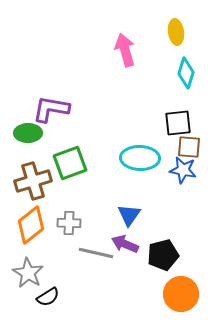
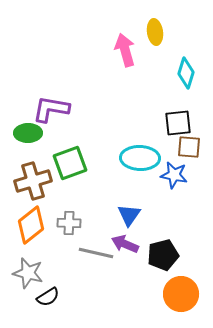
yellow ellipse: moved 21 px left
blue star: moved 9 px left, 5 px down
gray star: rotated 16 degrees counterclockwise
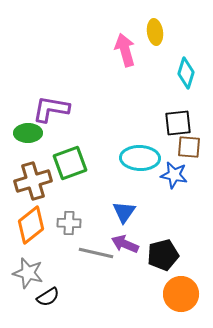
blue triangle: moved 5 px left, 3 px up
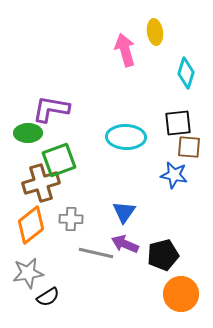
cyan ellipse: moved 14 px left, 21 px up
green square: moved 11 px left, 3 px up
brown cross: moved 8 px right, 2 px down
gray cross: moved 2 px right, 4 px up
gray star: rotated 24 degrees counterclockwise
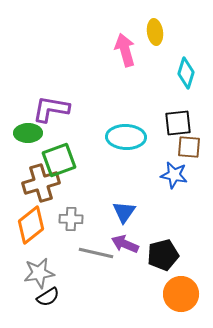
gray star: moved 11 px right
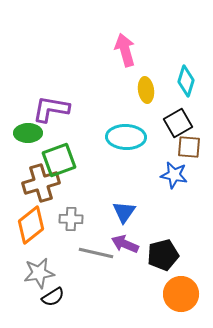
yellow ellipse: moved 9 px left, 58 px down
cyan diamond: moved 8 px down
black square: rotated 24 degrees counterclockwise
black semicircle: moved 5 px right
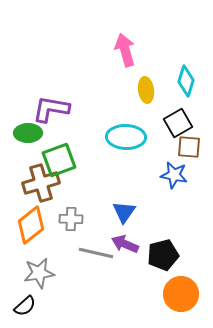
black semicircle: moved 28 px left, 9 px down; rotated 10 degrees counterclockwise
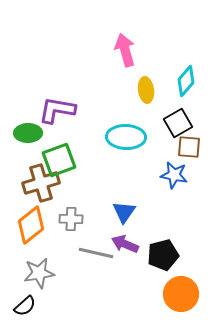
cyan diamond: rotated 24 degrees clockwise
purple L-shape: moved 6 px right, 1 px down
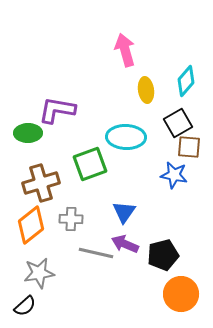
green square: moved 31 px right, 4 px down
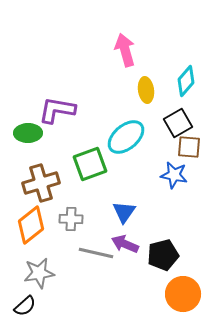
cyan ellipse: rotated 42 degrees counterclockwise
orange circle: moved 2 px right
